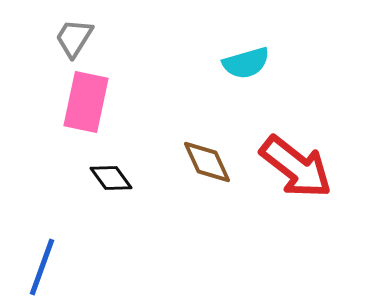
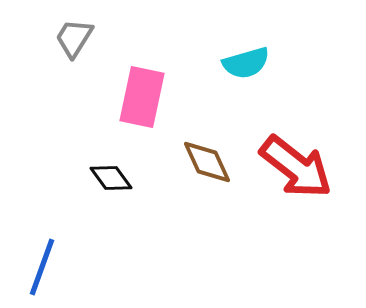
pink rectangle: moved 56 px right, 5 px up
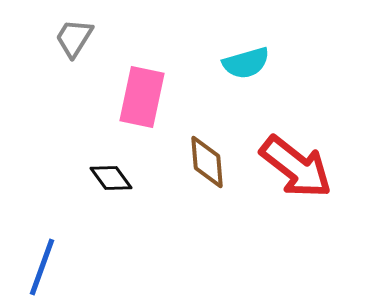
brown diamond: rotated 20 degrees clockwise
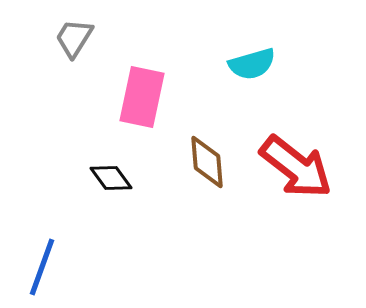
cyan semicircle: moved 6 px right, 1 px down
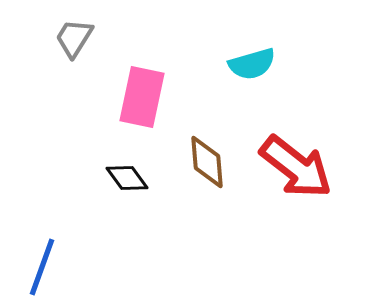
black diamond: moved 16 px right
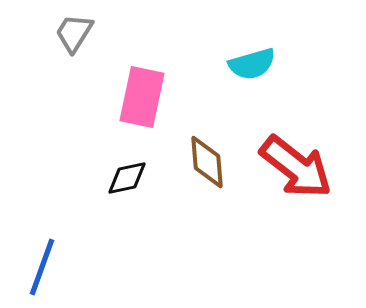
gray trapezoid: moved 5 px up
black diamond: rotated 66 degrees counterclockwise
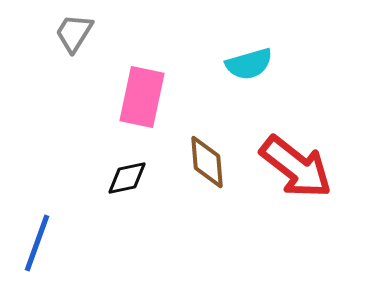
cyan semicircle: moved 3 px left
blue line: moved 5 px left, 24 px up
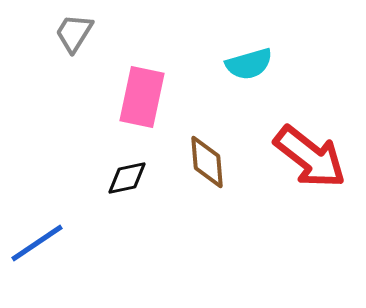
red arrow: moved 14 px right, 10 px up
blue line: rotated 36 degrees clockwise
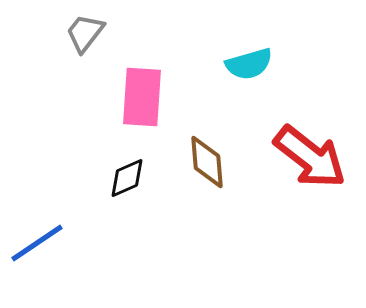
gray trapezoid: moved 11 px right; rotated 6 degrees clockwise
pink rectangle: rotated 8 degrees counterclockwise
black diamond: rotated 12 degrees counterclockwise
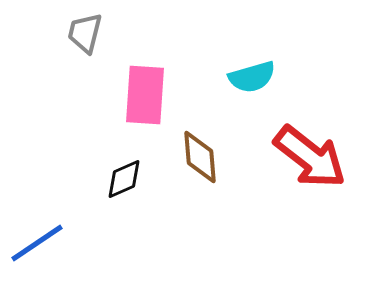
gray trapezoid: rotated 24 degrees counterclockwise
cyan semicircle: moved 3 px right, 13 px down
pink rectangle: moved 3 px right, 2 px up
brown diamond: moved 7 px left, 5 px up
black diamond: moved 3 px left, 1 px down
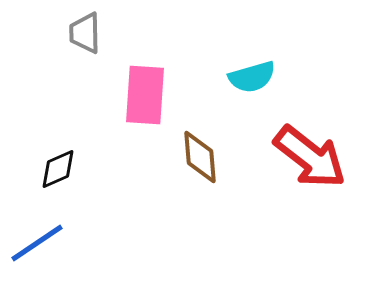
gray trapezoid: rotated 15 degrees counterclockwise
black diamond: moved 66 px left, 10 px up
